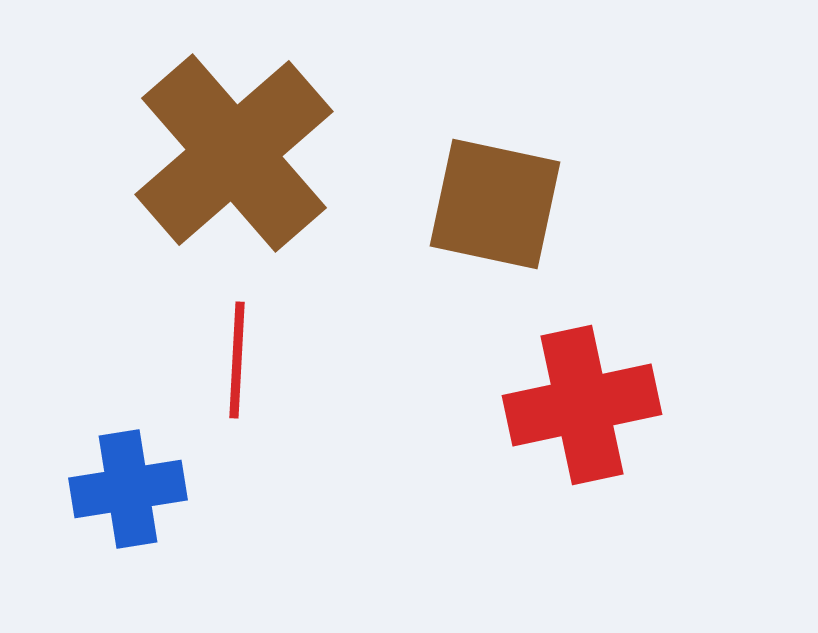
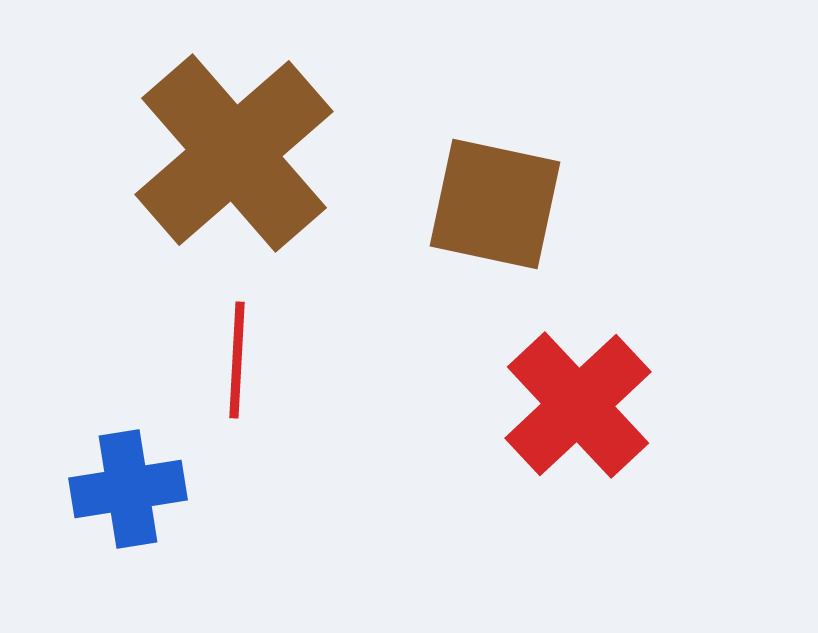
red cross: moved 4 px left; rotated 31 degrees counterclockwise
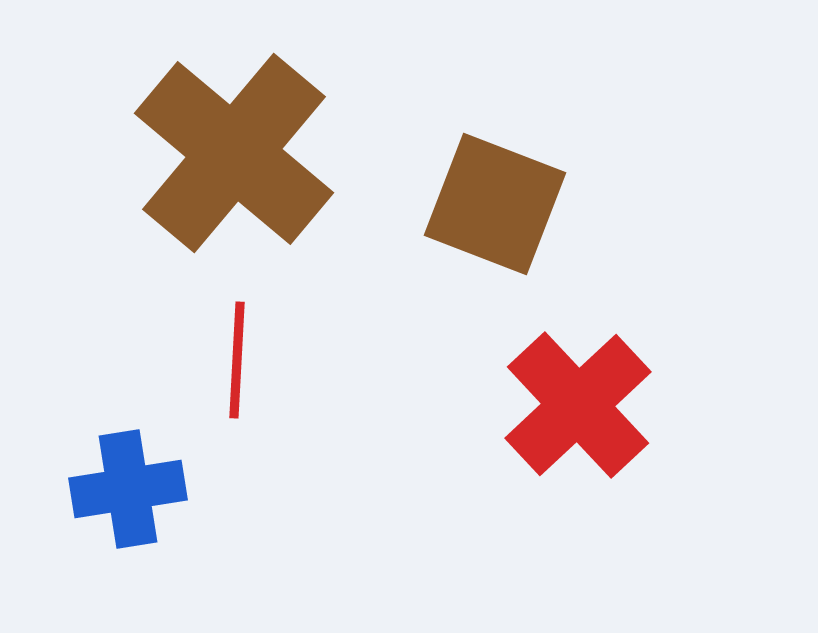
brown cross: rotated 9 degrees counterclockwise
brown square: rotated 9 degrees clockwise
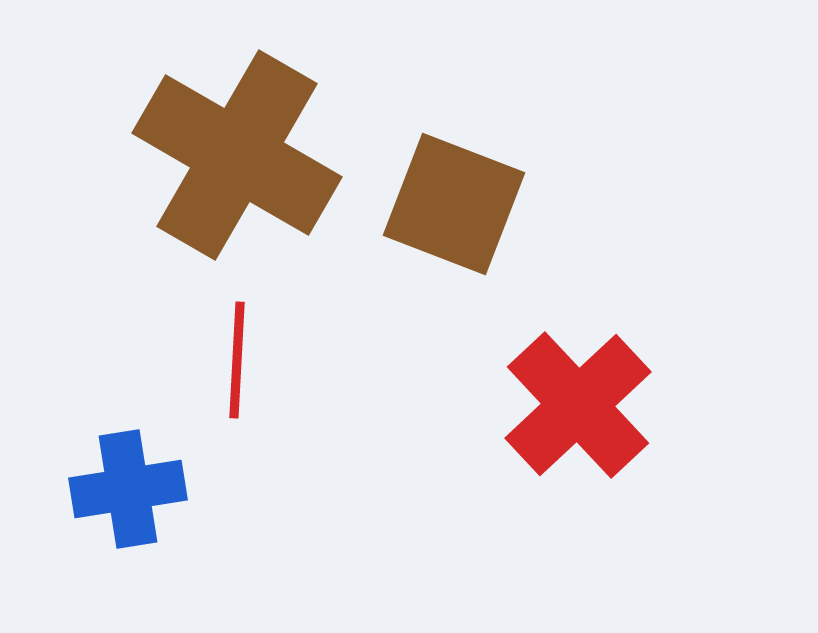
brown cross: moved 3 px right, 2 px down; rotated 10 degrees counterclockwise
brown square: moved 41 px left
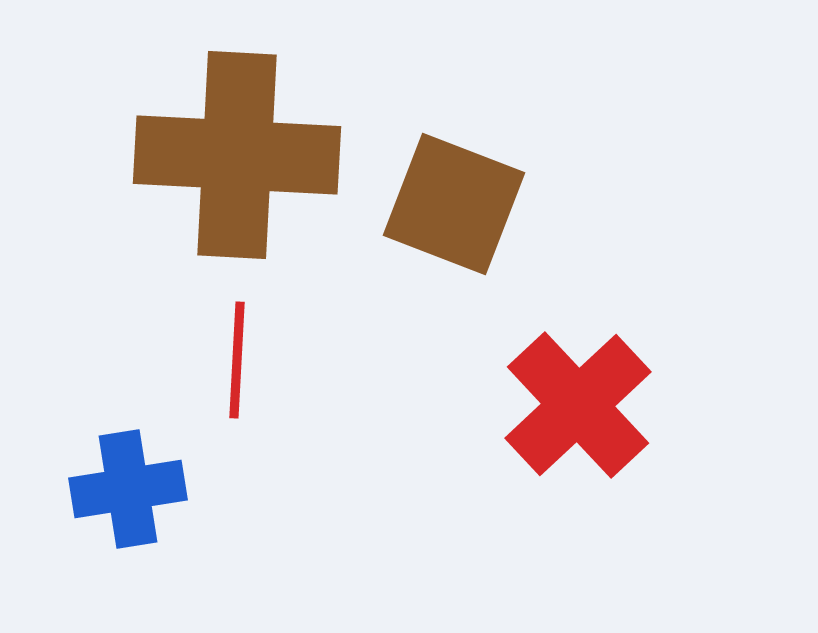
brown cross: rotated 27 degrees counterclockwise
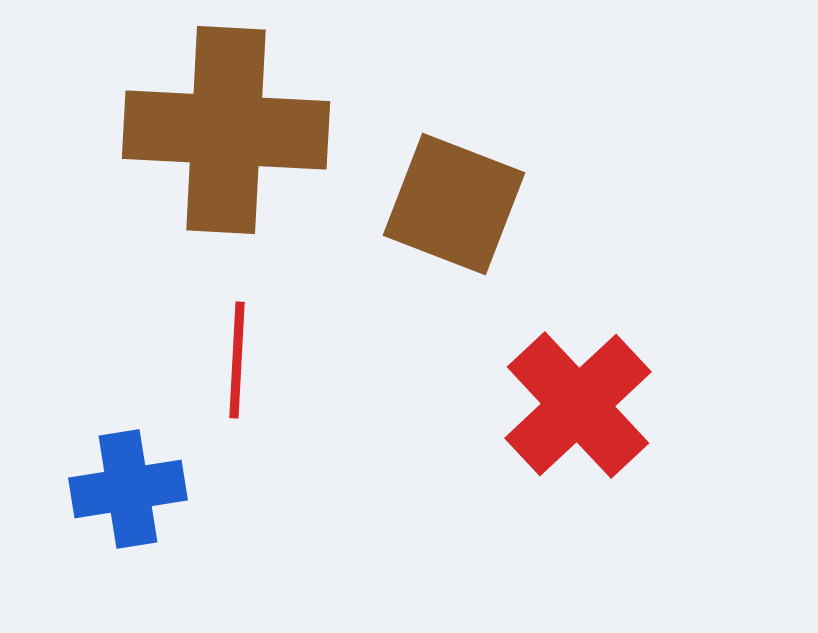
brown cross: moved 11 px left, 25 px up
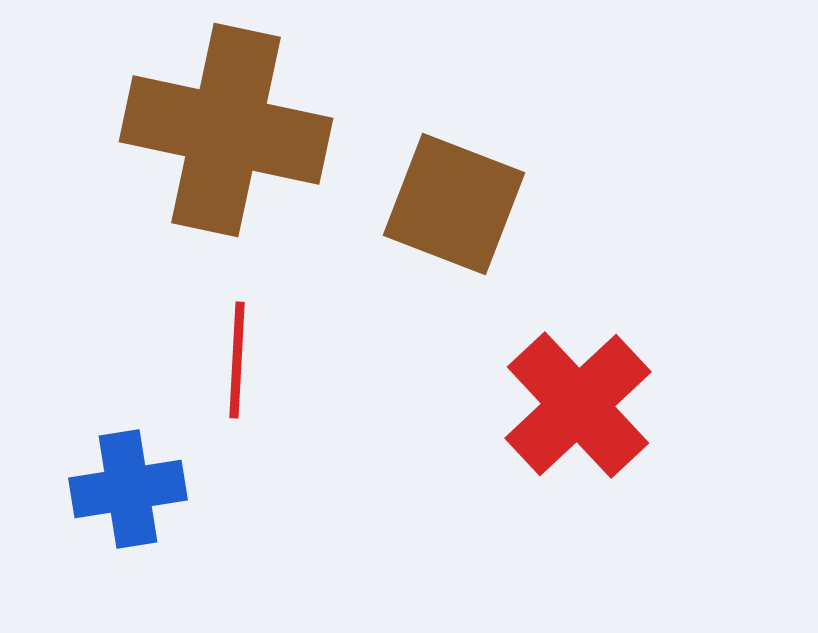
brown cross: rotated 9 degrees clockwise
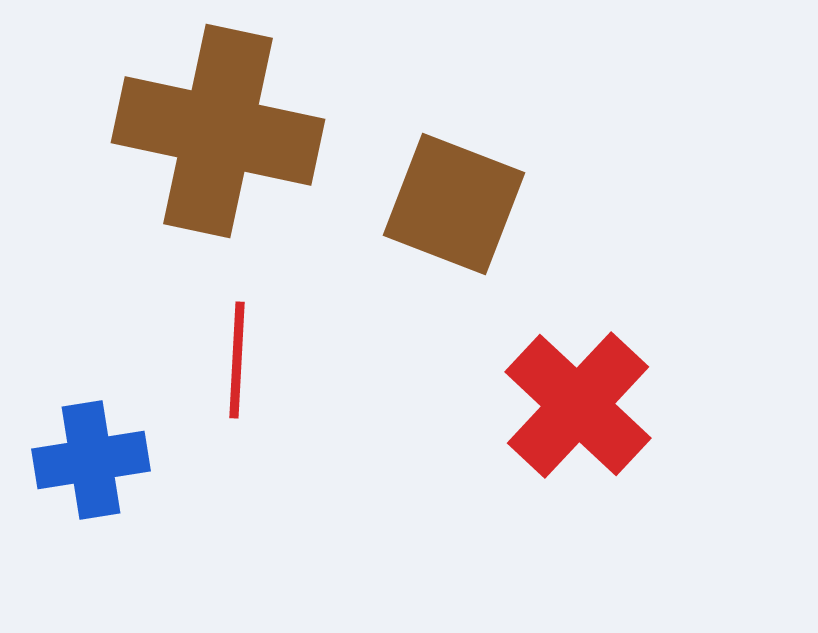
brown cross: moved 8 px left, 1 px down
red cross: rotated 4 degrees counterclockwise
blue cross: moved 37 px left, 29 px up
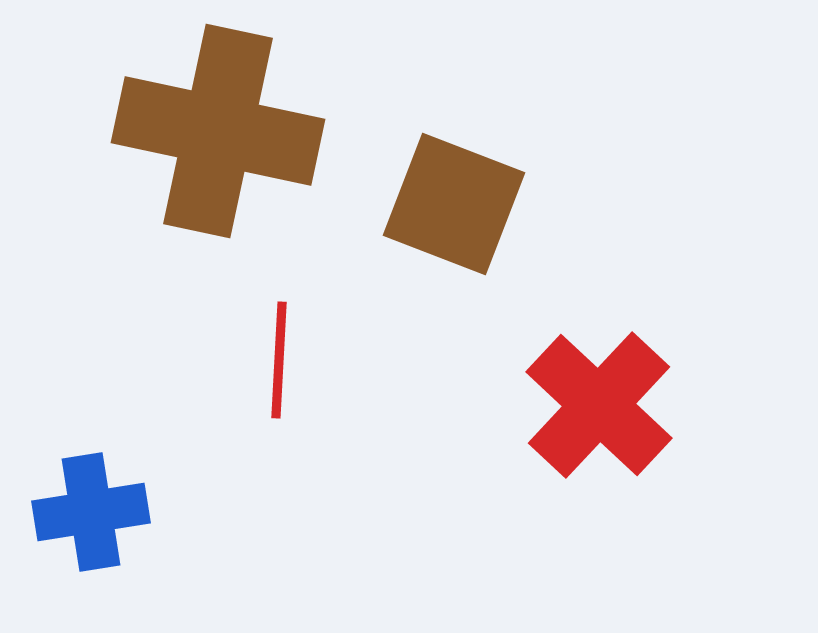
red line: moved 42 px right
red cross: moved 21 px right
blue cross: moved 52 px down
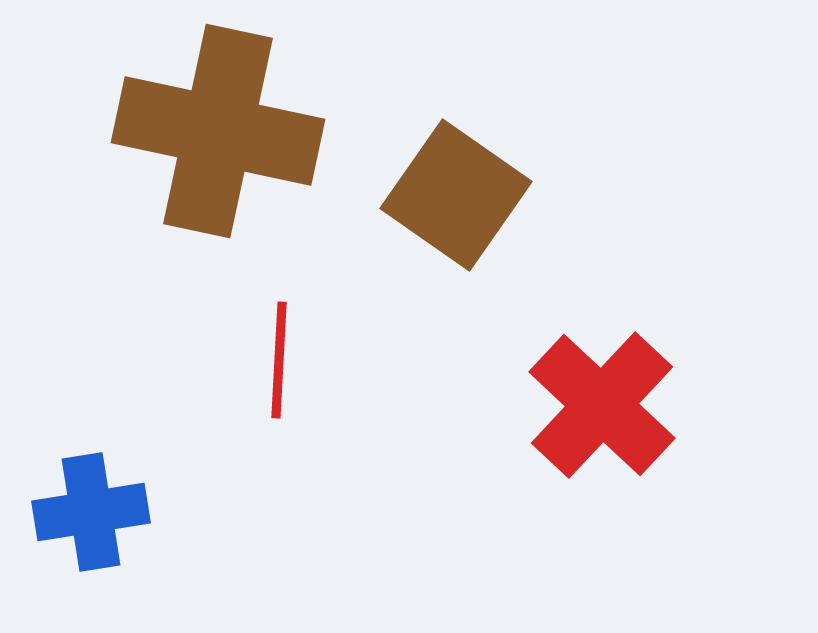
brown square: moved 2 px right, 9 px up; rotated 14 degrees clockwise
red cross: moved 3 px right
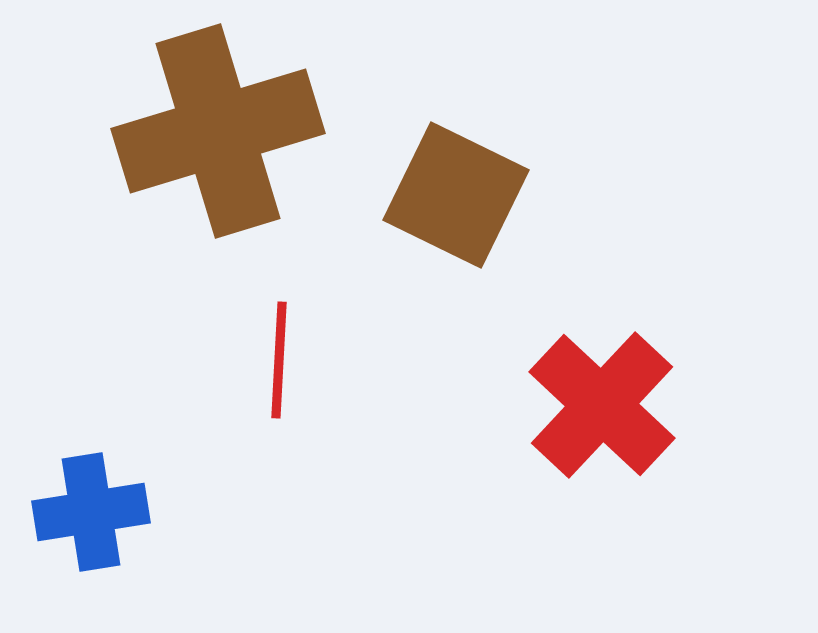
brown cross: rotated 29 degrees counterclockwise
brown square: rotated 9 degrees counterclockwise
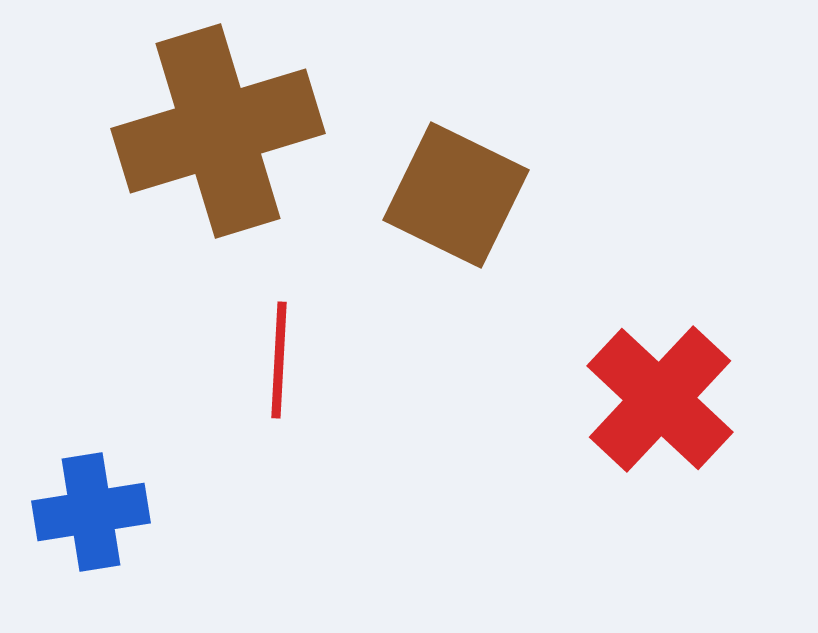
red cross: moved 58 px right, 6 px up
